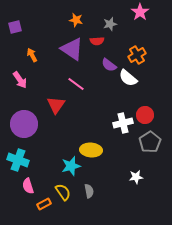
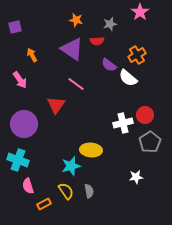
yellow semicircle: moved 3 px right, 1 px up
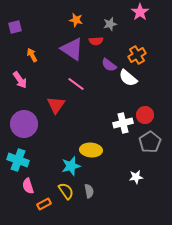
red semicircle: moved 1 px left
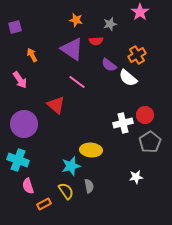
pink line: moved 1 px right, 2 px up
red triangle: rotated 24 degrees counterclockwise
gray semicircle: moved 5 px up
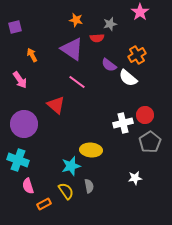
red semicircle: moved 1 px right, 3 px up
white star: moved 1 px left, 1 px down
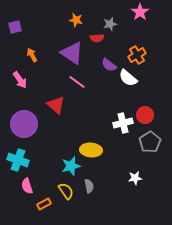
purple triangle: moved 4 px down
pink semicircle: moved 1 px left
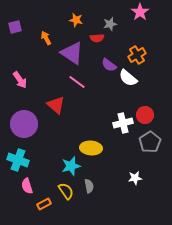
orange arrow: moved 14 px right, 17 px up
yellow ellipse: moved 2 px up
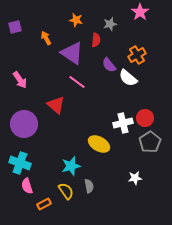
red semicircle: moved 1 px left, 2 px down; rotated 80 degrees counterclockwise
purple semicircle: rotated 14 degrees clockwise
red circle: moved 3 px down
yellow ellipse: moved 8 px right, 4 px up; rotated 25 degrees clockwise
cyan cross: moved 2 px right, 3 px down
